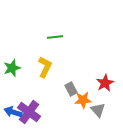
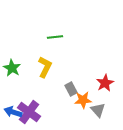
green star: rotated 24 degrees counterclockwise
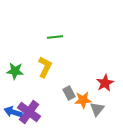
green star: moved 3 px right, 3 px down; rotated 24 degrees counterclockwise
gray rectangle: moved 2 px left, 4 px down
gray triangle: moved 1 px left, 1 px up; rotated 21 degrees clockwise
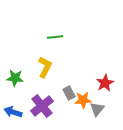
green star: moved 7 px down
purple cross: moved 13 px right, 6 px up; rotated 15 degrees clockwise
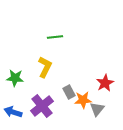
gray rectangle: moved 1 px up
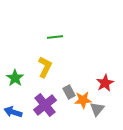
green star: rotated 30 degrees clockwise
purple cross: moved 3 px right, 1 px up
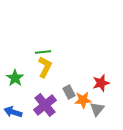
green line: moved 12 px left, 15 px down
red star: moved 4 px left; rotated 12 degrees clockwise
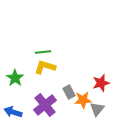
yellow L-shape: rotated 100 degrees counterclockwise
